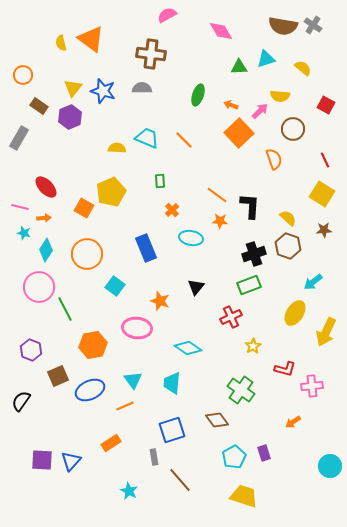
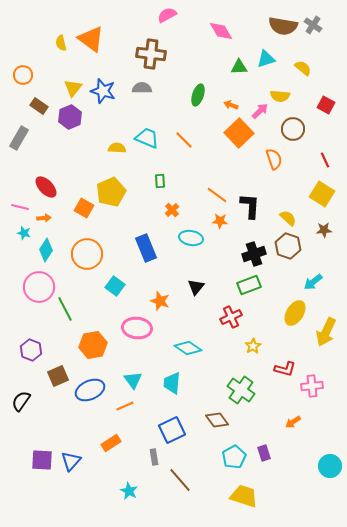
blue square at (172, 430): rotated 8 degrees counterclockwise
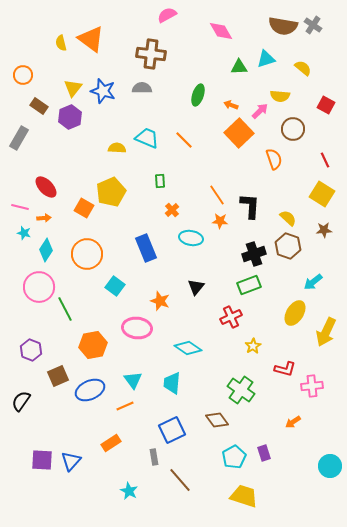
orange line at (217, 195): rotated 20 degrees clockwise
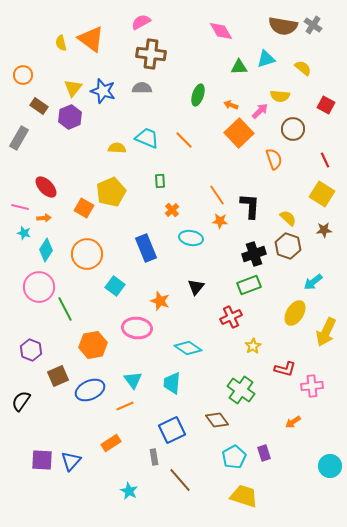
pink semicircle at (167, 15): moved 26 px left, 7 px down
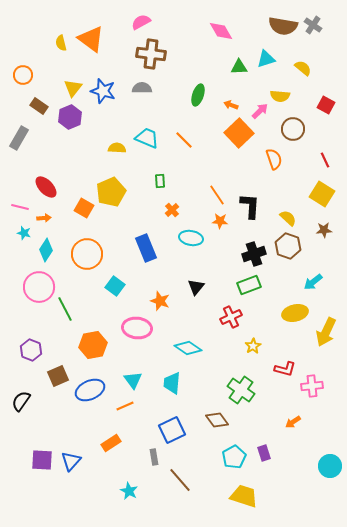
yellow ellipse at (295, 313): rotated 45 degrees clockwise
